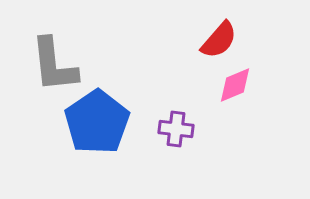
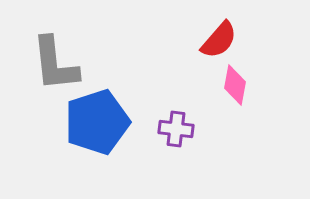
gray L-shape: moved 1 px right, 1 px up
pink diamond: rotated 57 degrees counterclockwise
blue pentagon: rotated 16 degrees clockwise
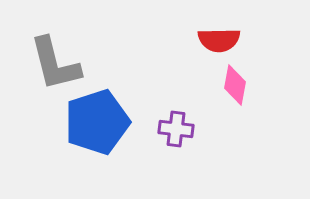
red semicircle: rotated 48 degrees clockwise
gray L-shape: rotated 8 degrees counterclockwise
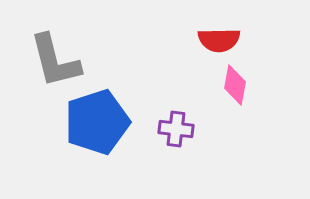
gray L-shape: moved 3 px up
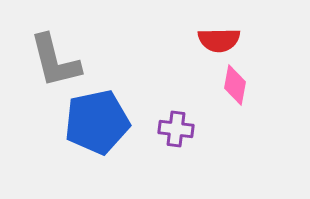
blue pentagon: rotated 6 degrees clockwise
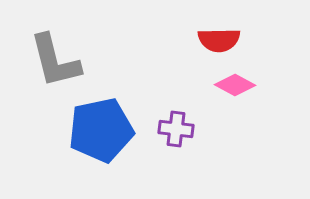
pink diamond: rotated 72 degrees counterclockwise
blue pentagon: moved 4 px right, 8 px down
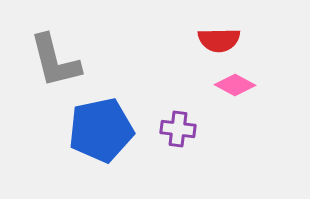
purple cross: moved 2 px right
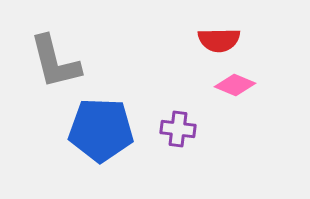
gray L-shape: moved 1 px down
pink diamond: rotated 6 degrees counterclockwise
blue pentagon: rotated 14 degrees clockwise
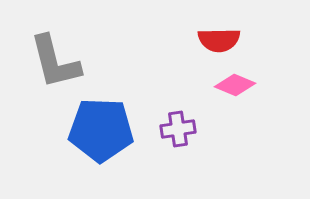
purple cross: rotated 16 degrees counterclockwise
